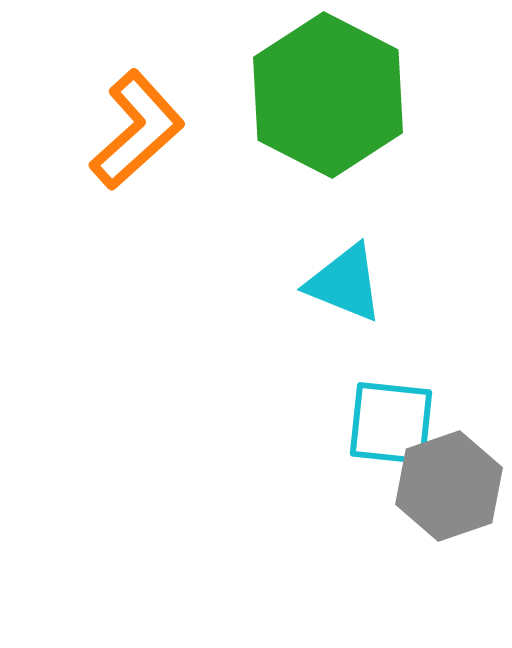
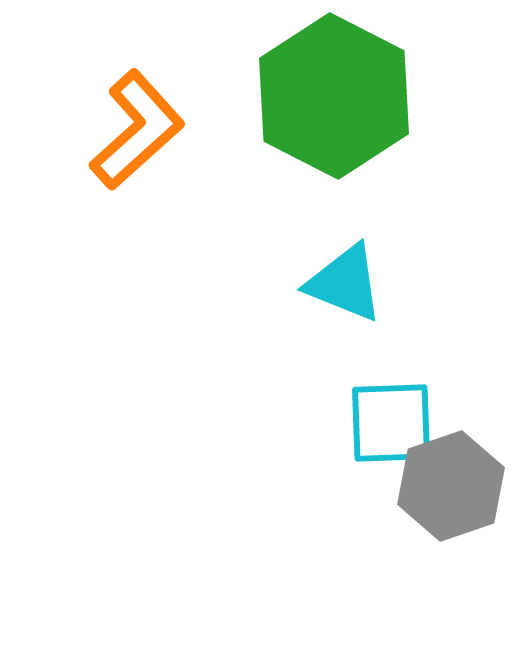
green hexagon: moved 6 px right, 1 px down
cyan square: rotated 8 degrees counterclockwise
gray hexagon: moved 2 px right
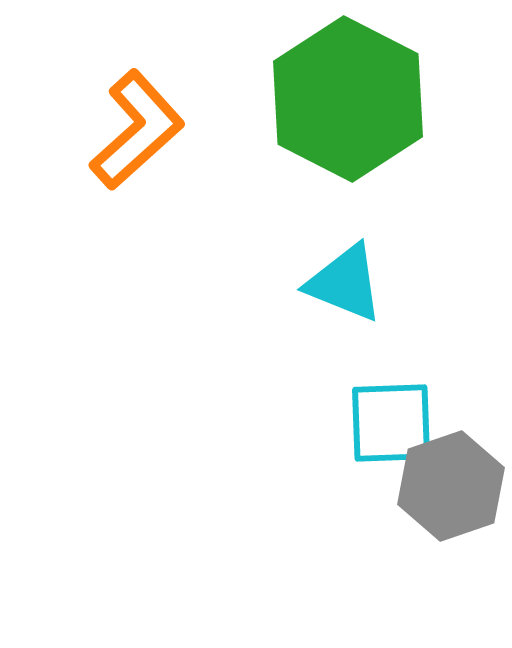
green hexagon: moved 14 px right, 3 px down
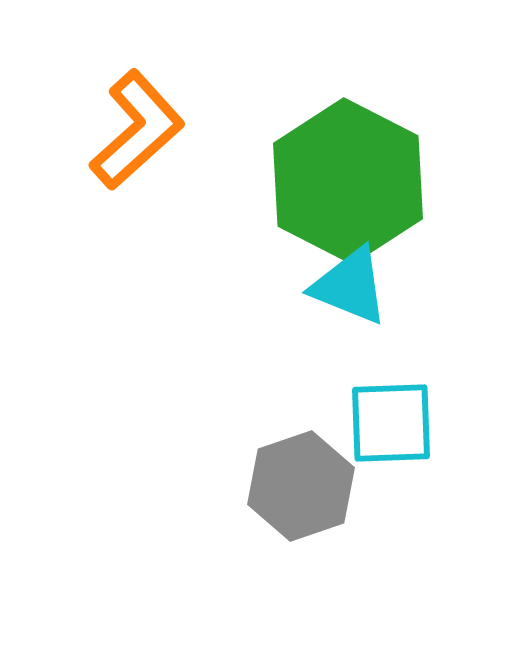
green hexagon: moved 82 px down
cyan triangle: moved 5 px right, 3 px down
gray hexagon: moved 150 px left
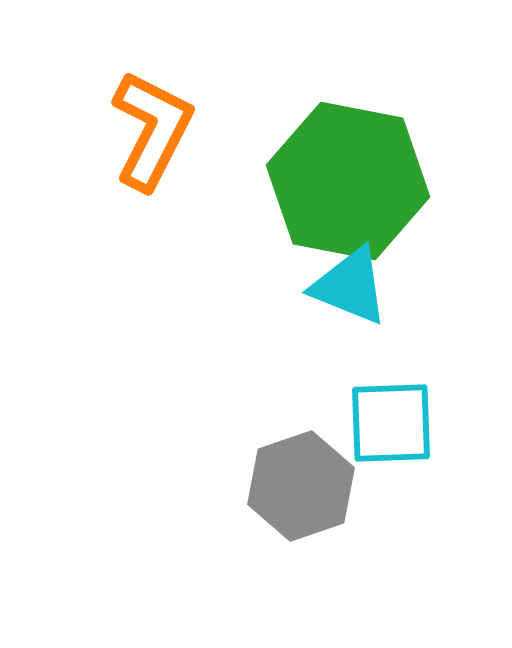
orange L-shape: moved 15 px right; rotated 21 degrees counterclockwise
green hexagon: rotated 16 degrees counterclockwise
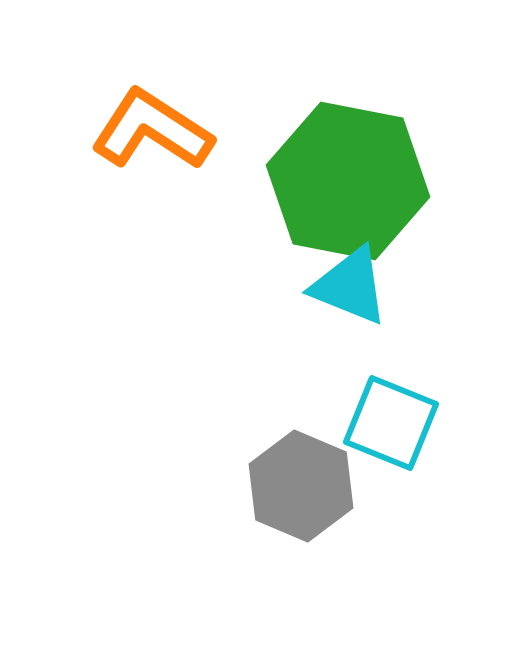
orange L-shape: rotated 84 degrees counterclockwise
cyan square: rotated 24 degrees clockwise
gray hexagon: rotated 18 degrees counterclockwise
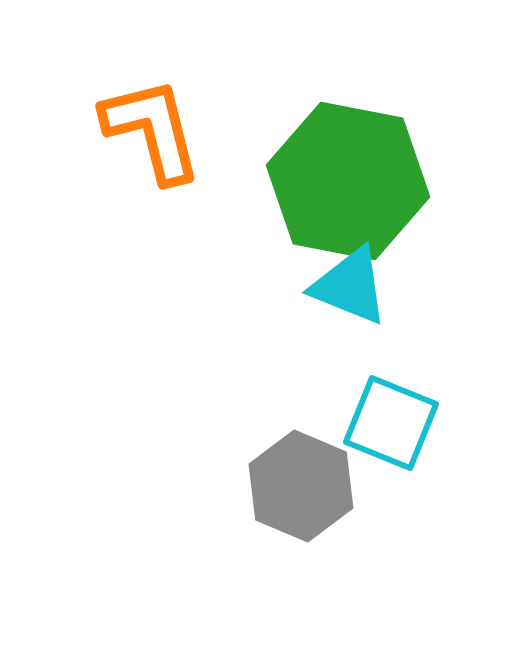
orange L-shape: rotated 43 degrees clockwise
